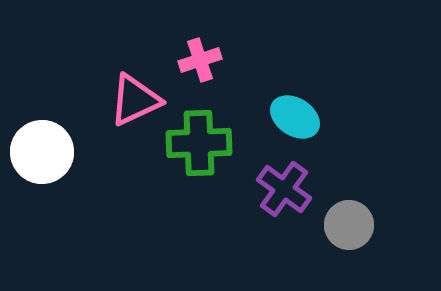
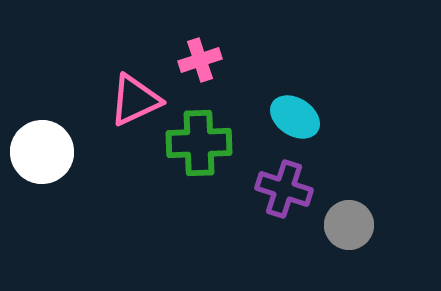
purple cross: rotated 18 degrees counterclockwise
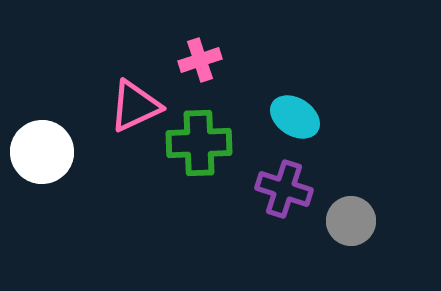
pink triangle: moved 6 px down
gray circle: moved 2 px right, 4 px up
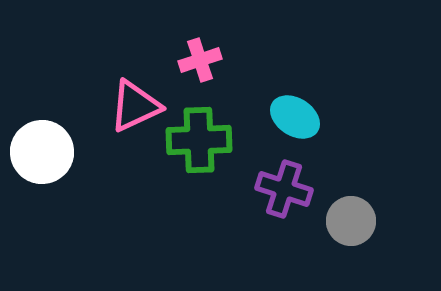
green cross: moved 3 px up
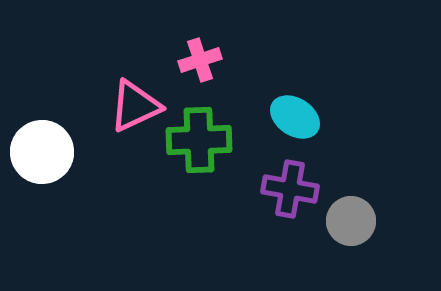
purple cross: moved 6 px right; rotated 8 degrees counterclockwise
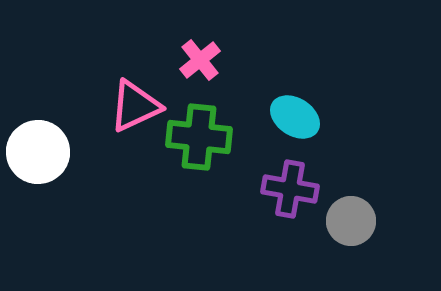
pink cross: rotated 21 degrees counterclockwise
green cross: moved 3 px up; rotated 8 degrees clockwise
white circle: moved 4 px left
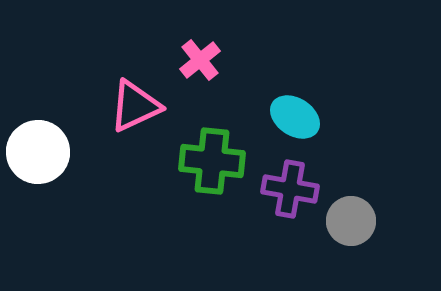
green cross: moved 13 px right, 24 px down
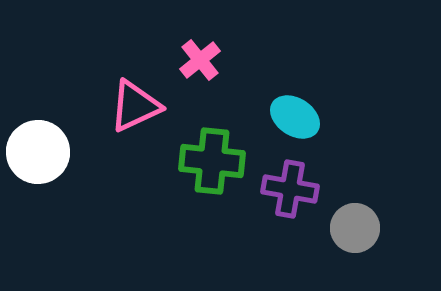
gray circle: moved 4 px right, 7 px down
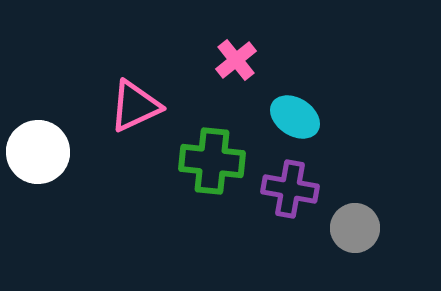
pink cross: moved 36 px right
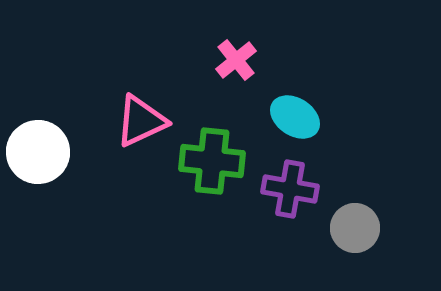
pink triangle: moved 6 px right, 15 px down
